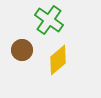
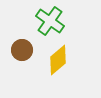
green cross: moved 1 px right, 1 px down
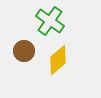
brown circle: moved 2 px right, 1 px down
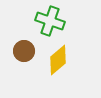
green cross: rotated 16 degrees counterclockwise
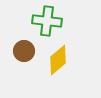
green cross: moved 3 px left; rotated 12 degrees counterclockwise
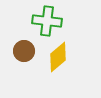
yellow diamond: moved 3 px up
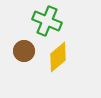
green cross: rotated 16 degrees clockwise
